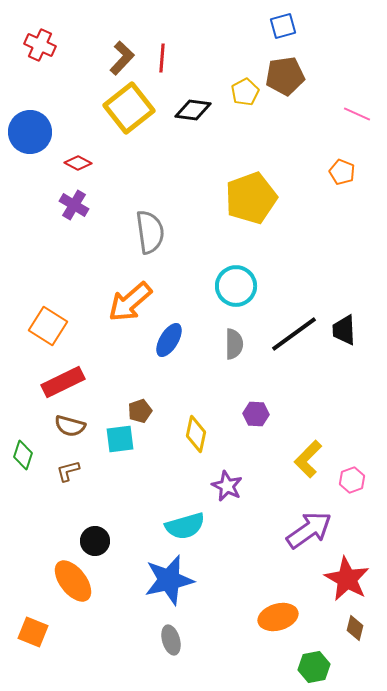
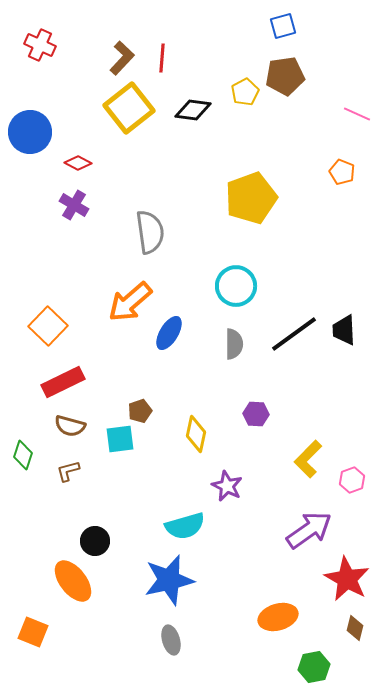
orange square at (48, 326): rotated 12 degrees clockwise
blue ellipse at (169, 340): moved 7 px up
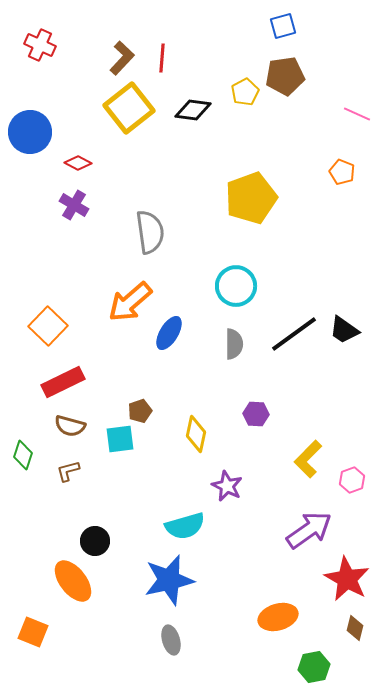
black trapezoid at (344, 330): rotated 52 degrees counterclockwise
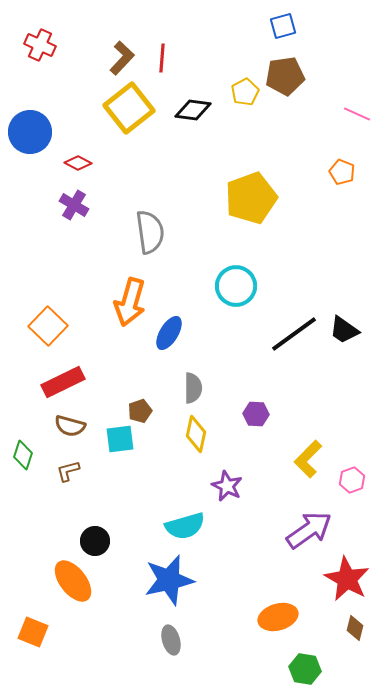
orange arrow at (130, 302): rotated 33 degrees counterclockwise
gray semicircle at (234, 344): moved 41 px left, 44 px down
green hexagon at (314, 667): moved 9 px left, 2 px down; rotated 20 degrees clockwise
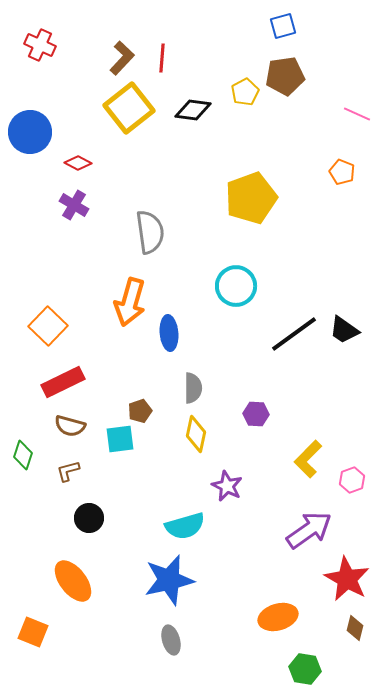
blue ellipse at (169, 333): rotated 36 degrees counterclockwise
black circle at (95, 541): moved 6 px left, 23 px up
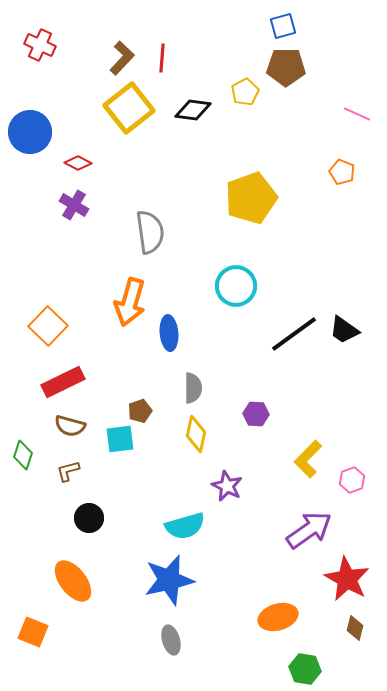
brown pentagon at (285, 76): moved 1 px right, 9 px up; rotated 9 degrees clockwise
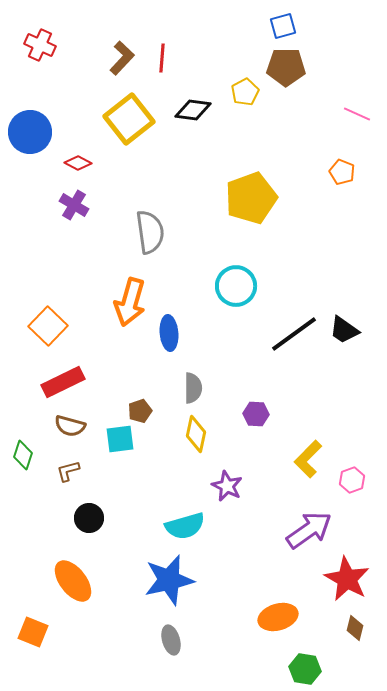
yellow square at (129, 108): moved 11 px down
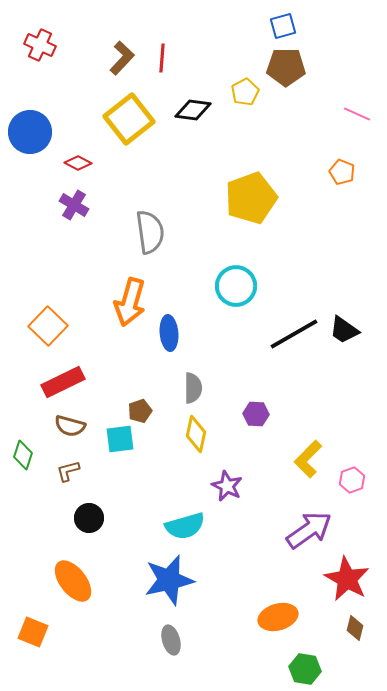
black line at (294, 334): rotated 6 degrees clockwise
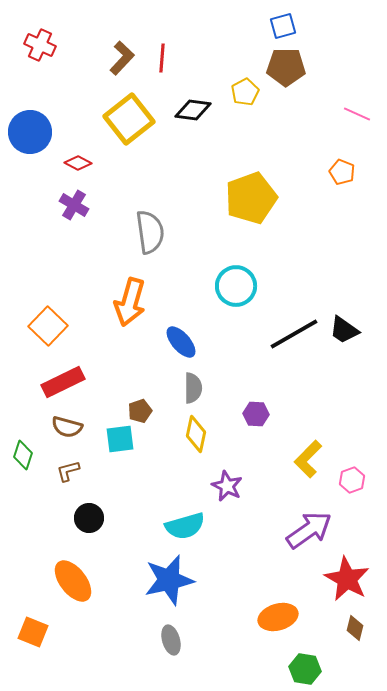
blue ellipse at (169, 333): moved 12 px right, 9 px down; rotated 36 degrees counterclockwise
brown semicircle at (70, 426): moved 3 px left, 1 px down
